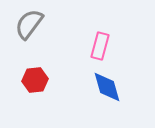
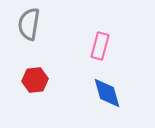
gray semicircle: rotated 28 degrees counterclockwise
blue diamond: moved 6 px down
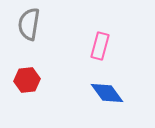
red hexagon: moved 8 px left
blue diamond: rotated 20 degrees counterclockwise
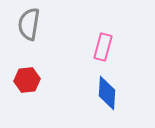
pink rectangle: moved 3 px right, 1 px down
blue diamond: rotated 40 degrees clockwise
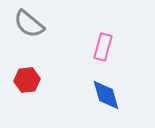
gray semicircle: rotated 60 degrees counterclockwise
blue diamond: moved 1 px left, 2 px down; rotated 20 degrees counterclockwise
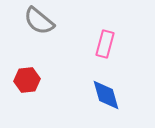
gray semicircle: moved 10 px right, 3 px up
pink rectangle: moved 2 px right, 3 px up
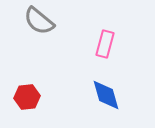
red hexagon: moved 17 px down
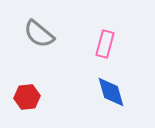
gray semicircle: moved 13 px down
blue diamond: moved 5 px right, 3 px up
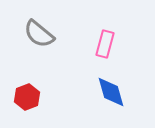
red hexagon: rotated 15 degrees counterclockwise
